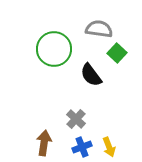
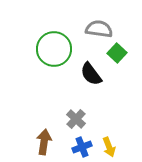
black semicircle: moved 1 px up
brown arrow: moved 1 px up
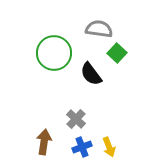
green circle: moved 4 px down
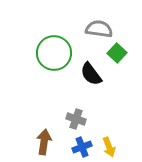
gray cross: rotated 24 degrees counterclockwise
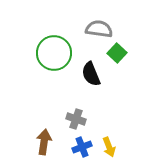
black semicircle: rotated 15 degrees clockwise
